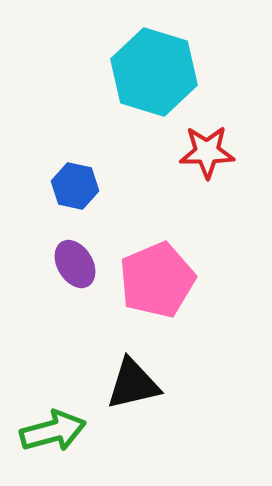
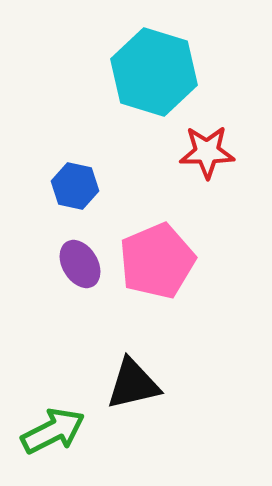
purple ellipse: moved 5 px right
pink pentagon: moved 19 px up
green arrow: rotated 12 degrees counterclockwise
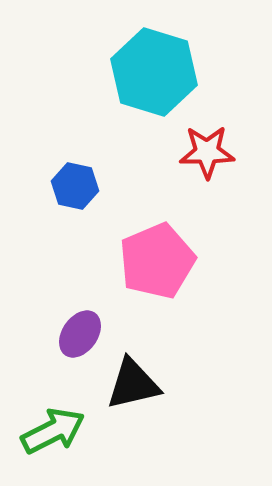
purple ellipse: moved 70 px down; rotated 66 degrees clockwise
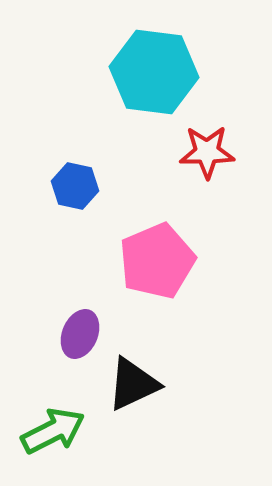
cyan hexagon: rotated 10 degrees counterclockwise
purple ellipse: rotated 12 degrees counterclockwise
black triangle: rotated 12 degrees counterclockwise
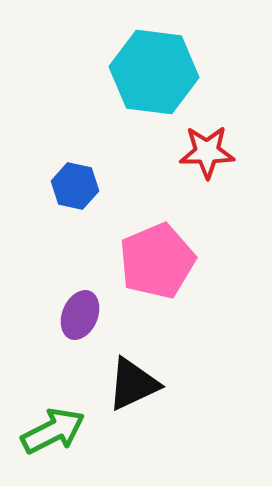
purple ellipse: moved 19 px up
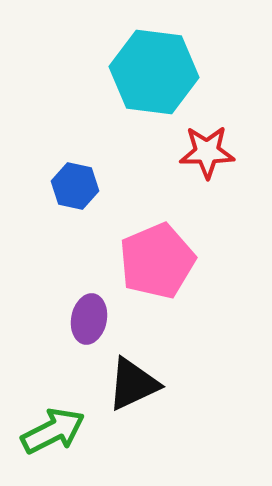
purple ellipse: moved 9 px right, 4 px down; rotated 12 degrees counterclockwise
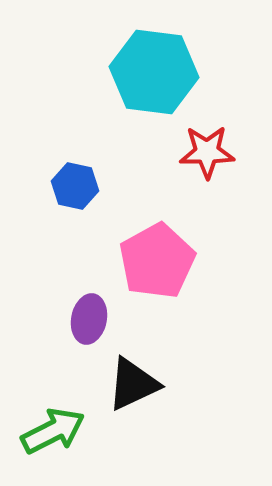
pink pentagon: rotated 6 degrees counterclockwise
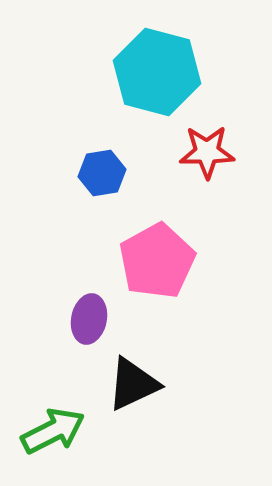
cyan hexagon: moved 3 px right; rotated 8 degrees clockwise
blue hexagon: moved 27 px right, 13 px up; rotated 21 degrees counterclockwise
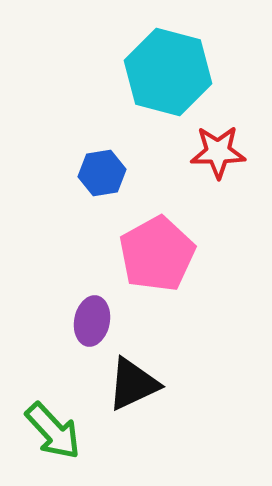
cyan hexagon: moved 11 px right
red star: moved 11 px right
pink pentagon: moved 7 px up
purple ellipse: moved 3 px right, 2 px down
green arrow: rotated 74 degrees clockwise
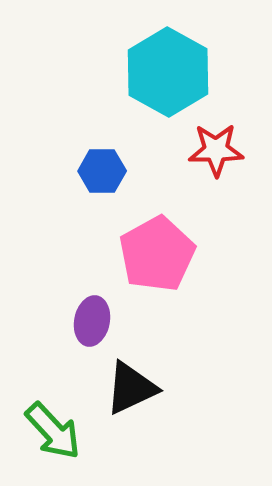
cyan hexagon: rotated 14 degrees clockwise
red star: moved 2 px left, 2 px up
blue hexagon: moved 2 px up; rotated 9 degrees clockwise
black triangle: moved 2 px left, 4 px down
